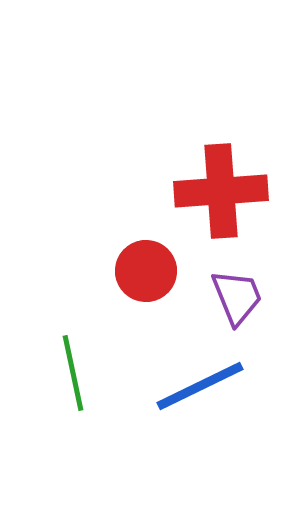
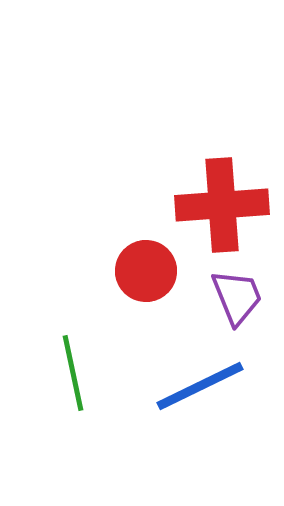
red cross: moved 1 px right, 14 px down
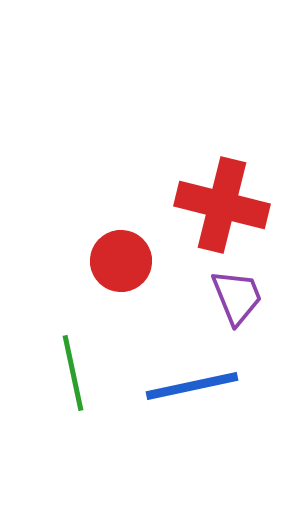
red cross: rotated 18 degrees clockwise
red circle: moved 25 px left, 10 px up
blue line: moved 8 px left; rotated 14 degrees clockwise
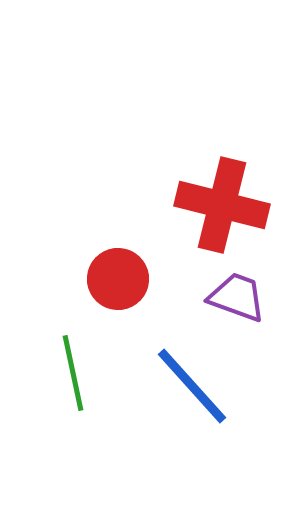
red circle: moved 3 px left, 18 px down
purple trapezoid: rotated 48 degrees counterclockwise
blue line: rotated 60 degrees clockwise
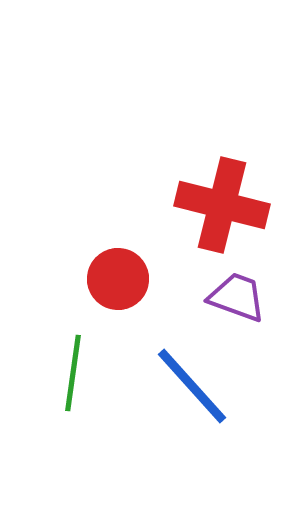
green line: rotated 20 degrees clockwise
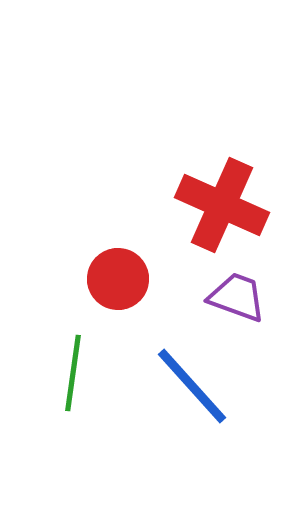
red cross: rotated 10 degrees clockwise
